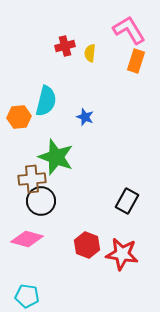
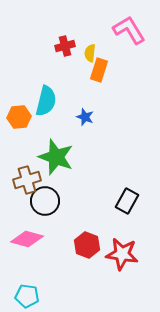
orange rectangle: moved 37 px left, 9 px down
brown cross: moved 5 px left, 1 px down; rotated 12 degrees counterclockwise
black circle: moved 4 px right
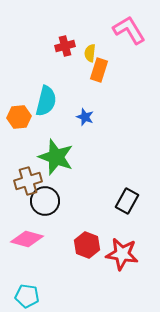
brown cross: moved 1 px right, 1 px down
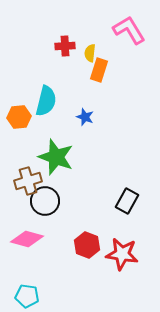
red cross: rotated 12 degrees clockwise
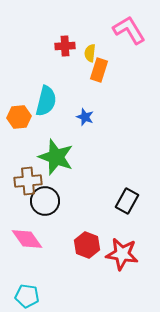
brown cross: rotated 12 degrees clockwise
pink diamond: rotated 40 degrees clockwise
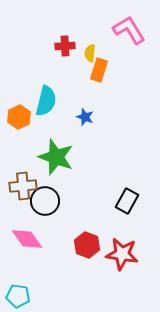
orange hexagon: rotated 20 degrees counterclockwise
brown cross: moved 5 px left, 5 px down
cyan pentagon: moved 9 px left
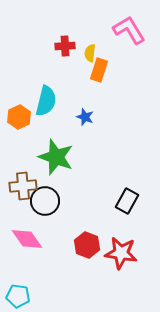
red star: moved 1 px left, 1 px up
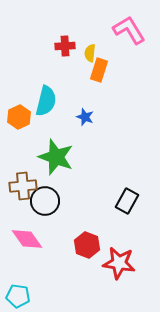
red star: moved 2 px left, 10 px down
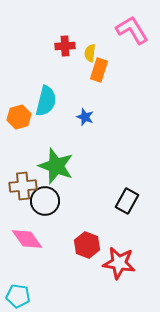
pink L-shape: moved 3 px right
orange hexagon: rotated 10 degrees clockwise
green star: moved 9 px down
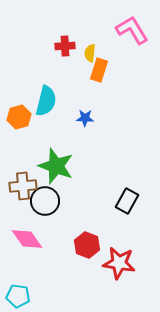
blue star: moved 1 px down; rotated 18 degrees counterclockwise
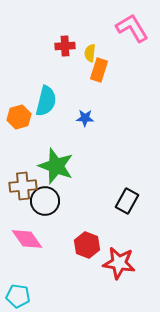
pink L-shape: moved 2 px up
